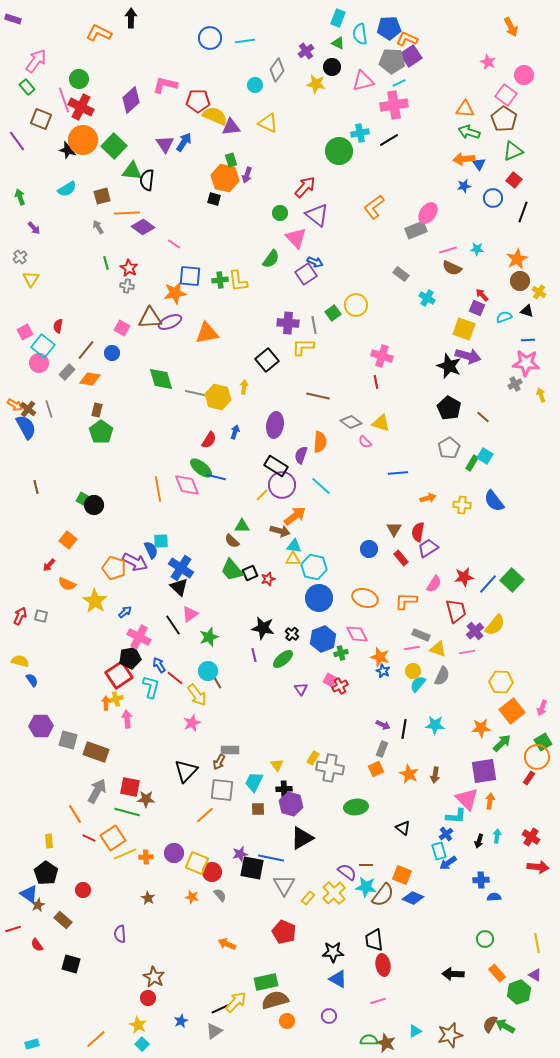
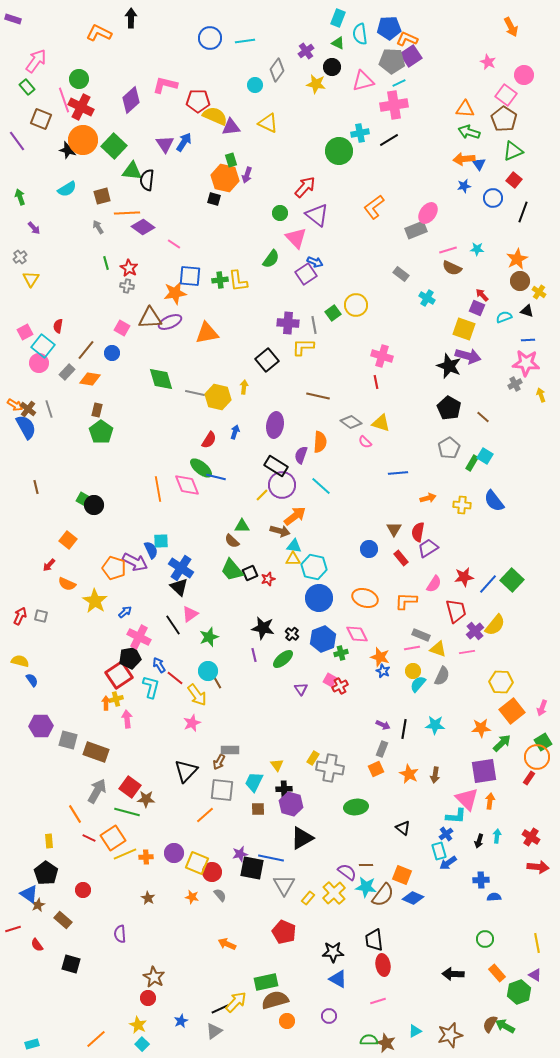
red square at (130, 787): rotated 25 degrees clockwise
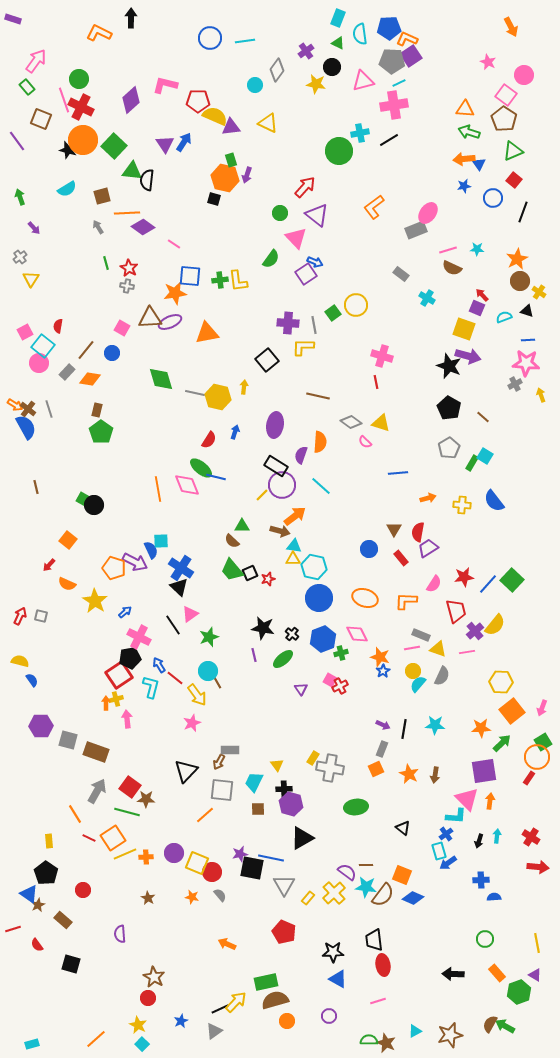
blue star at (383, 671): rotated 16 degrees clockwise
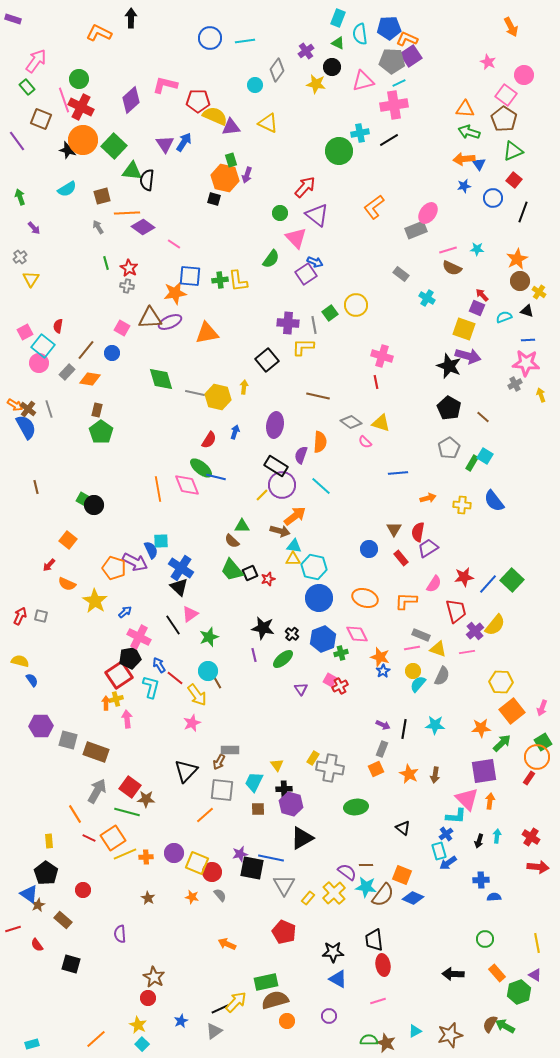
green square at (333, 313): moved 3 px left
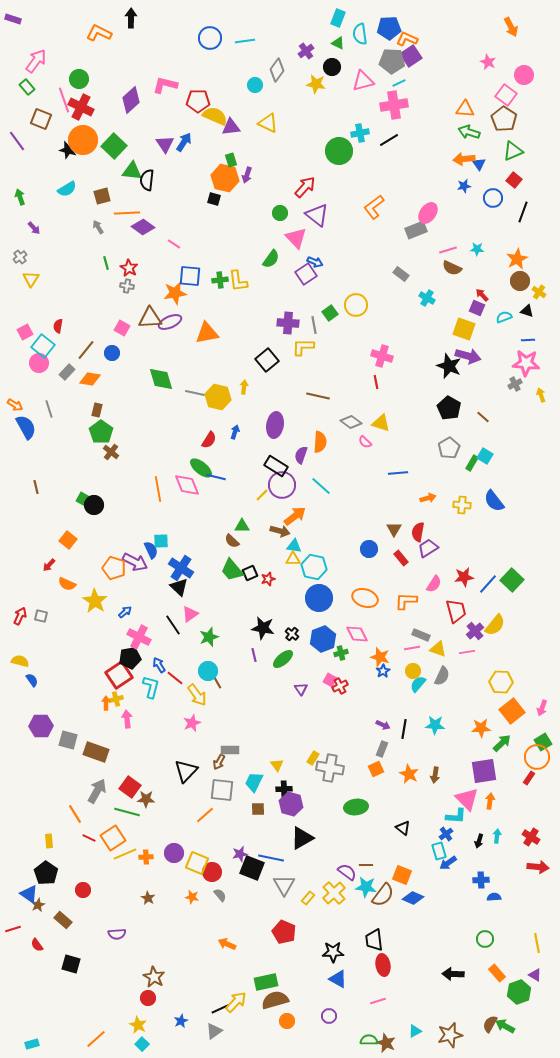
brown cross at (28, 409): moved 83 px right, 43 px down
black square at (252, 868): rotated 10 degrees clockwise
purple semicircle at (120, 934): moved 3 px left; rotated 90 degrees counterclockwise
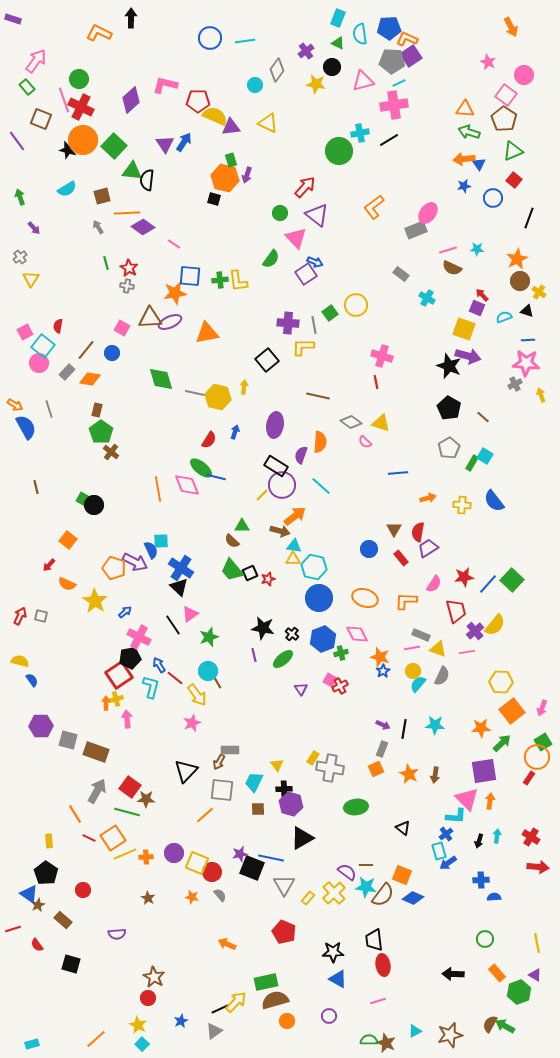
black line at (523, 212): moved 6 px right, 6 px down
